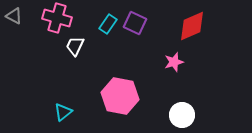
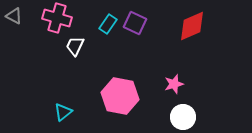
pink star: moved 22 px down
white circle: moved 1 px right, 2 px down
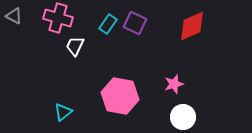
pink cross: moved 1 px right
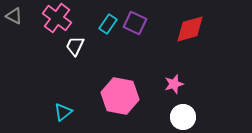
pink cross: moved 1 px left; rotated 20 degrees clockwise
red diamond: moved 2 px left, 3 px down; rotated 8 degrees clockwise
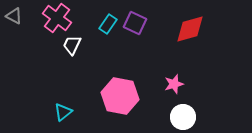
white trapezoid: moved 3 px left, 1 px up
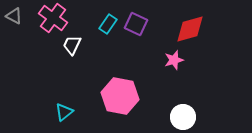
pink cross: moved 4 px left
purple square: moved 1 px right, 1 px down
pink star: moved 24 px up
cyan triangle: moved 1 px right
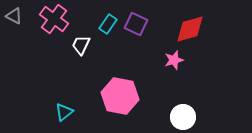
pink cross: moved 1 px right, 1 px down
white trapezoid: moved 9 px right
